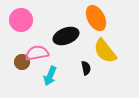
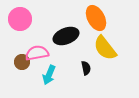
pink circle: moved 1 px left, 1 px up
yellow semicircle: moved 3 px up
cyan arrow: moved 1 px left, 1 px up
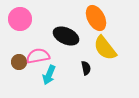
black ellipse: rotated 45 degrees clockwise
pink semicircle: moved 1 px right, 3 px down
brown circle: moved 3 px left
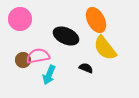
orange ellipse: moved 2 px down
brown circle: moved 4 px right, 2 px up
black semicircle: rotated 56 degrees counterclockwise
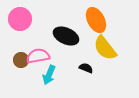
brown circle: moved 2 px left
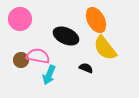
pink semicircle: rotated 20 degrees clockwise
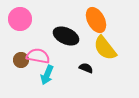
cyan arrow: moved 2 px left
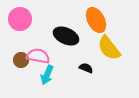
yellow semicircle: moved 4 px right
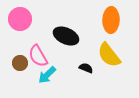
orange ellipse: moved 15 px right; rotated 30 degrees clockwise
yellow semicircle: moved 7 px down
pink semicircle: rotated 130 degrees counterclockwise
brown circle: moved 1 px left, 3 px down
cyan arrow: rotated 24 degrees clockwise
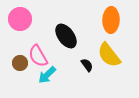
black ellipse: rotated 30 degrees clockwise
black semicircle: moved 1 px right, 3 px up; rotated 32 degrees clockwise
